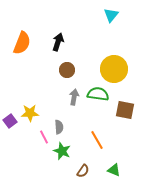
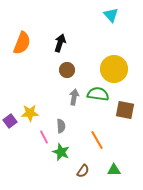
cyan triangle: rotated 21 degrees counterclockwise
black arrow: moved 2 px right, 1 px down
gray semicircle: moved 2 px right, 1 px up
green star: moved 1 px left, 1 px down
green triangle: rotated 24 degrees counterclockwise
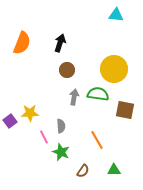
cyan triangle: moved 5 px right; rotated 42 degrees counterclockwise
